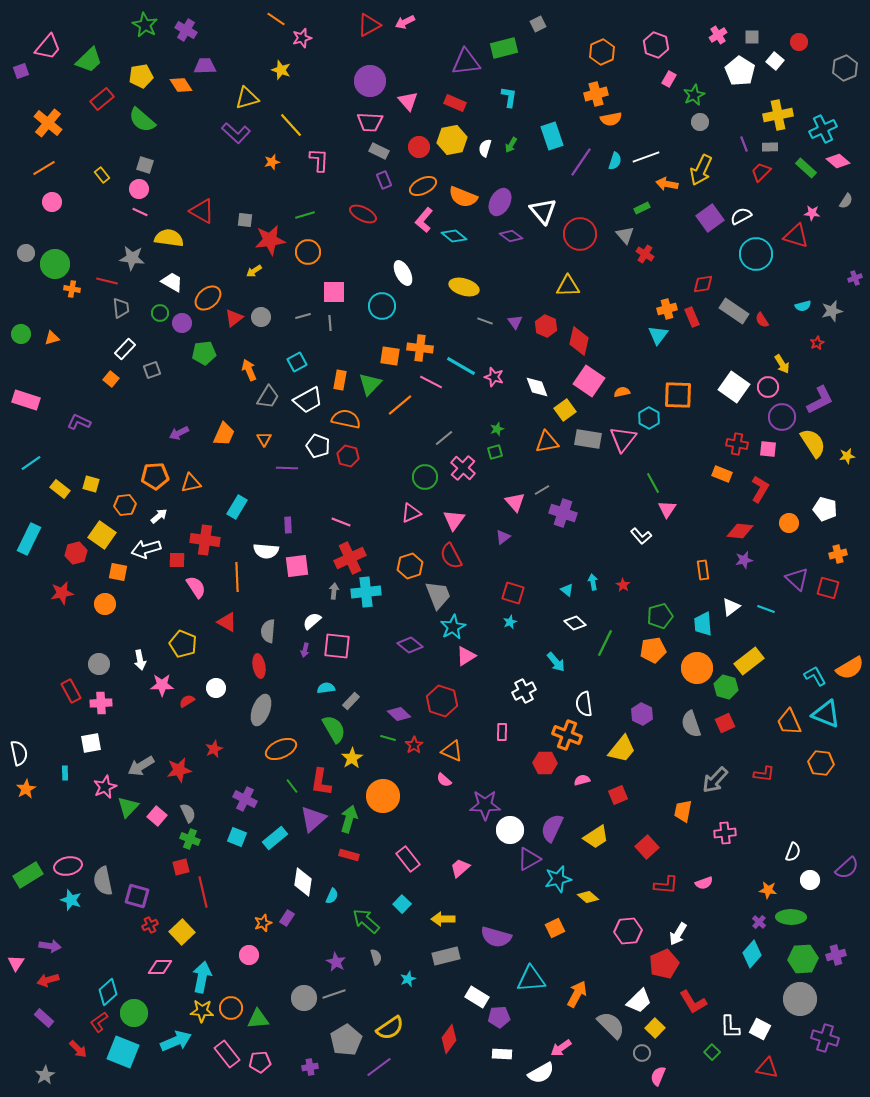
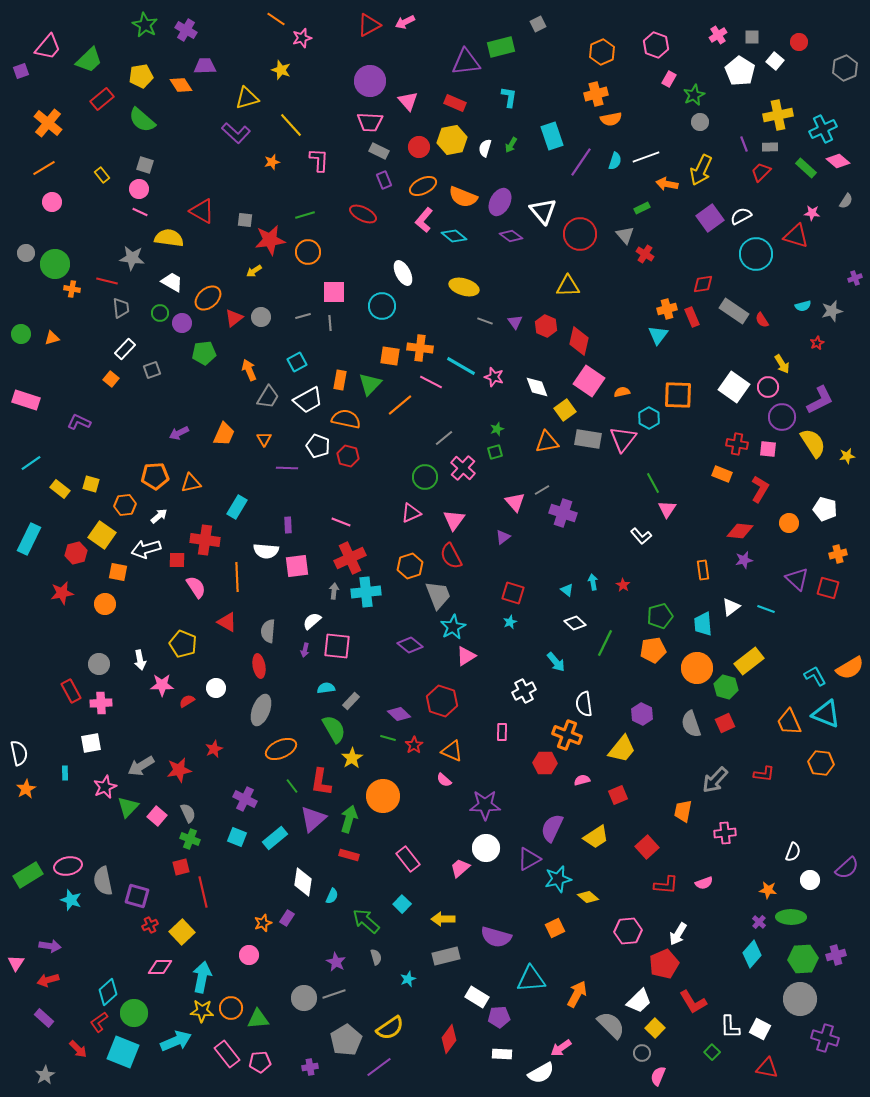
green rectangle at (504, 48): moved 3 px left, 1 px up
white circle at (510, 830): moved 24 px left, 18 px down
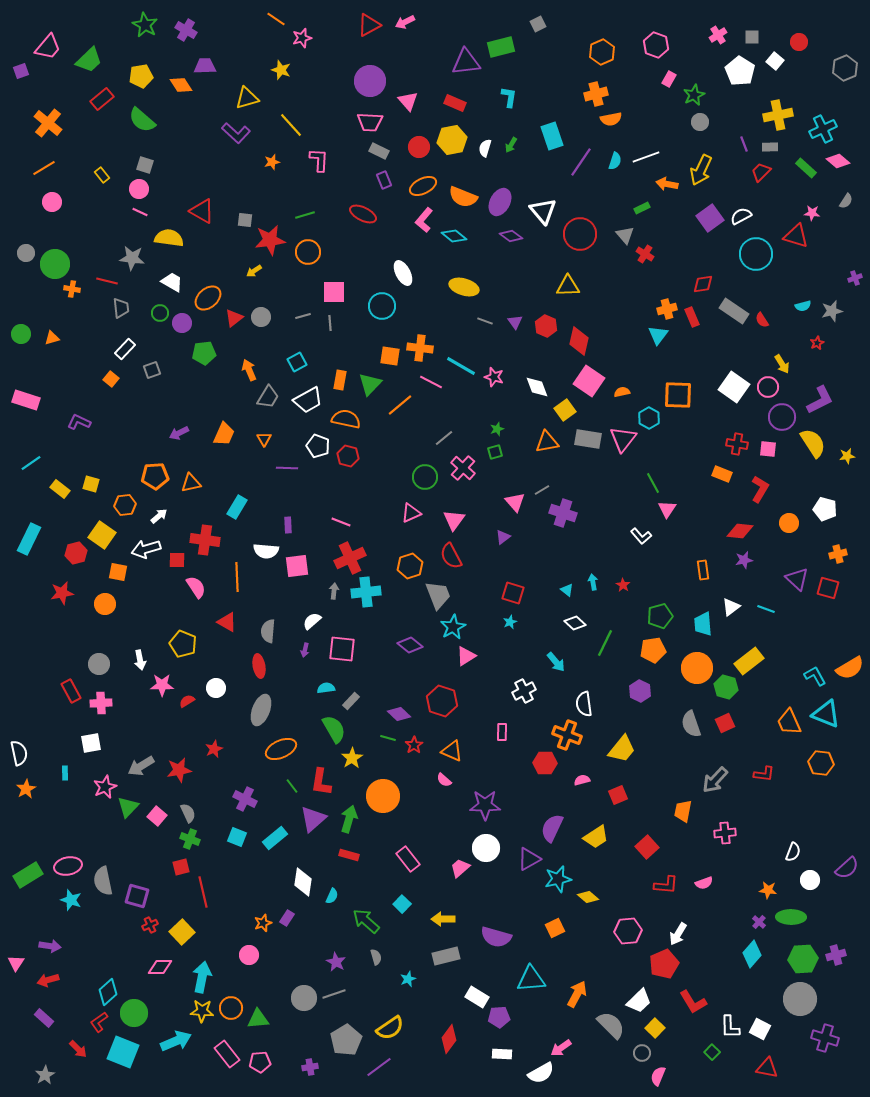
pink square at (337, 646): moved 5 px right, 3 px down
purple hexagon at (642, 714): moved 2 px left, 23 px up
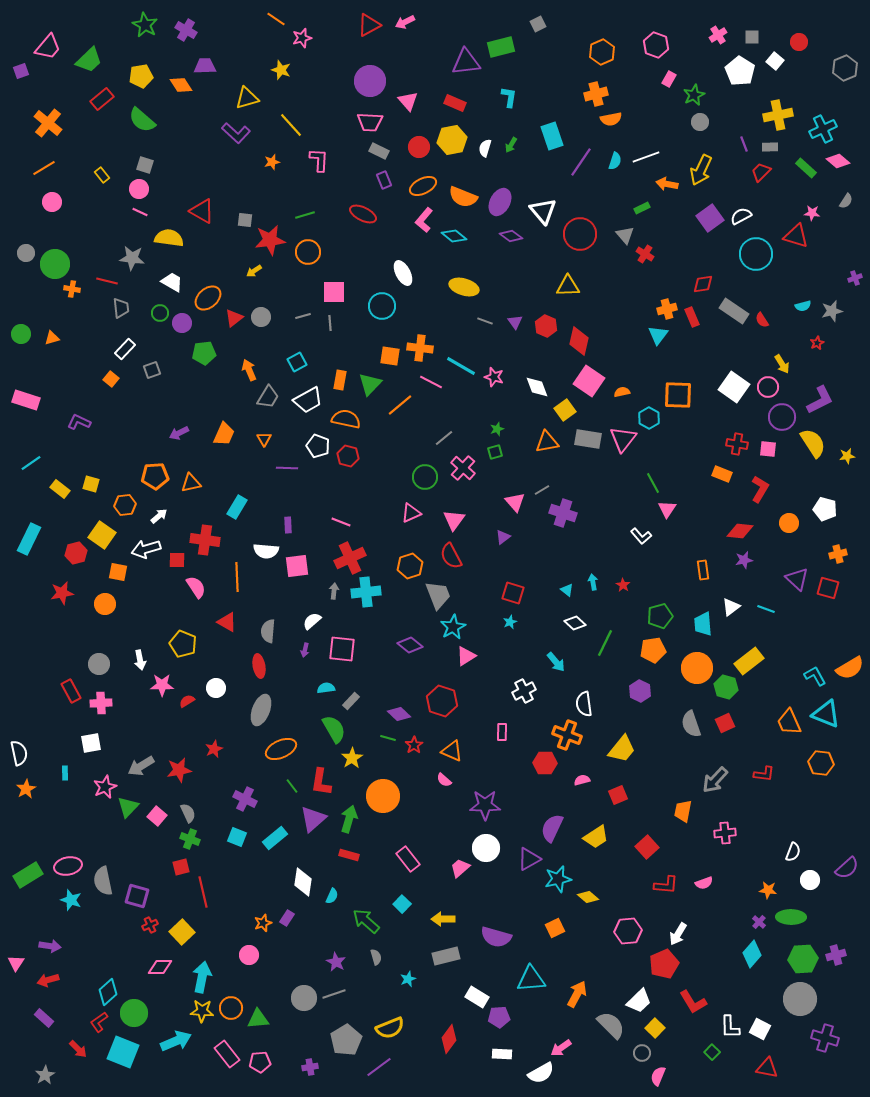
yellow semicircle at (390, 1028): rotated 12 degrees clockwise
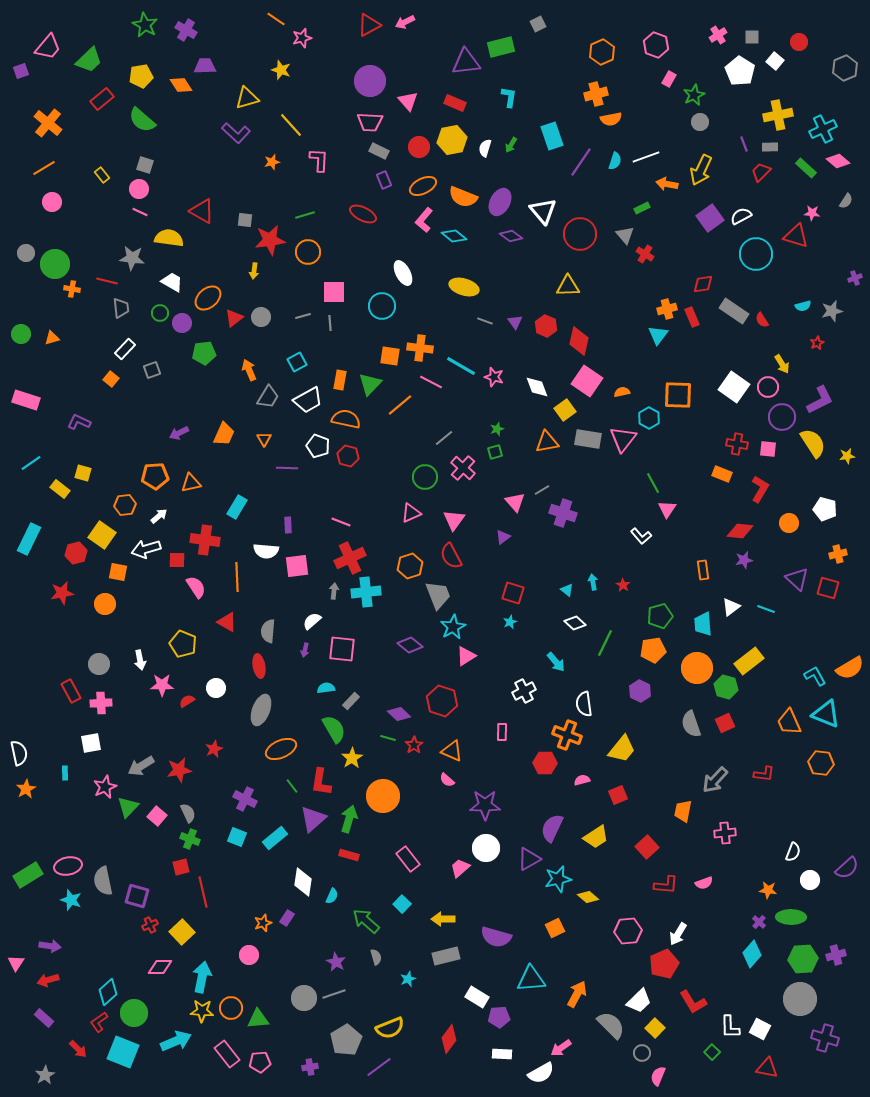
yellow arrow at (254, 271): rotated 49 degrees counterclockwise
pink square at (589, 381): moved 2 px left
yellow square at (91, 484): moved 8 px left, 11 px up
pink semicircle at (444, 780): moved 3 px right
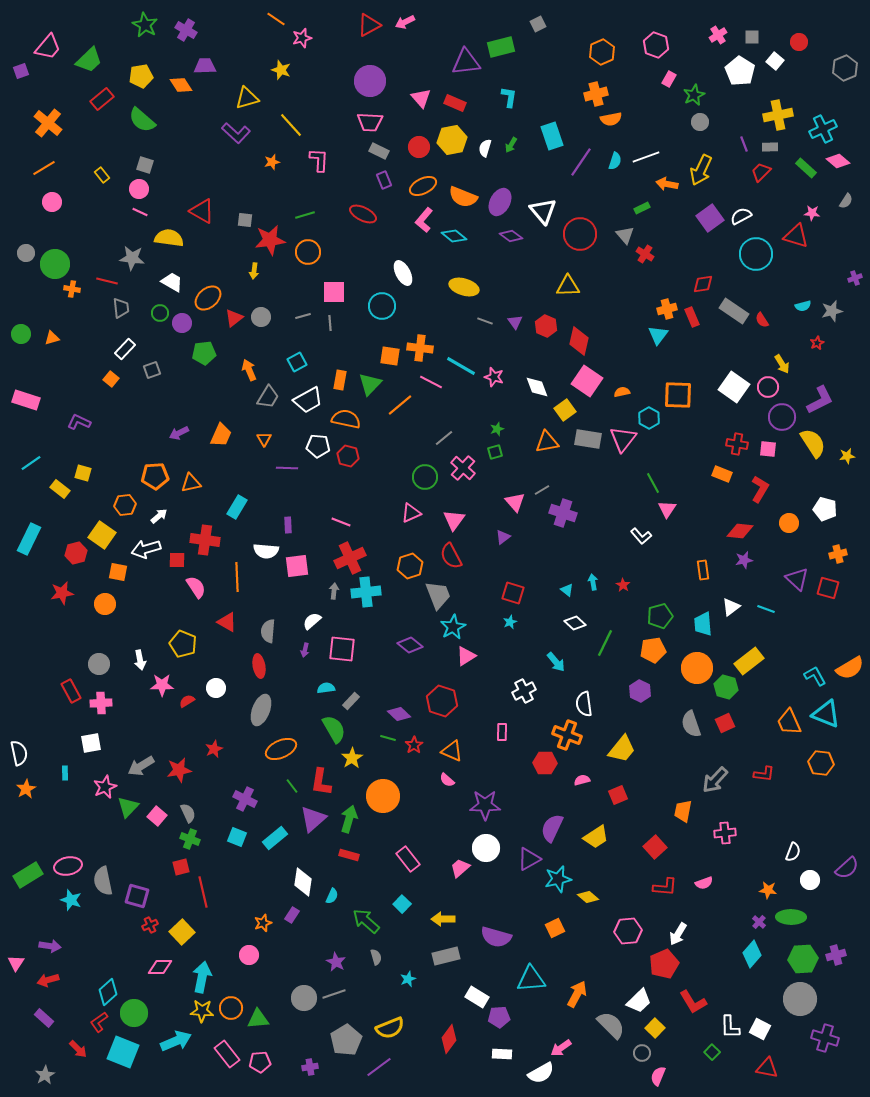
pink triangle at (408, 101): moved 13 px right, 3 px up
orange trapezoid at (224, 434): moved 3 px left, 1 px down
white pentagon at (318, 446): rotated 15 degrees counterclockwise
red square at (647, 847): moved 8 px right
red L-shape at (666, 885): moved 1 px left, 2 px down
purple rectangle at (287, 918): moved 5 px right, 3 px up
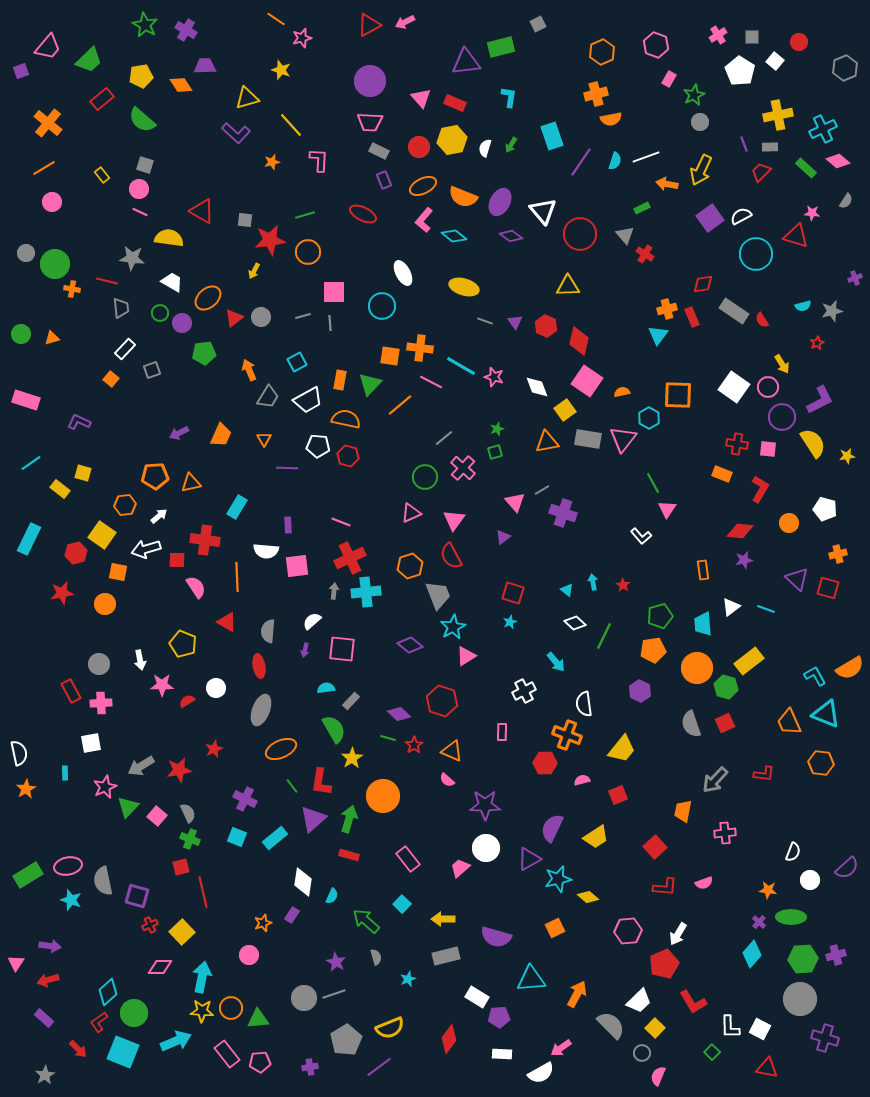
yellow arrow at (254, 271): rotated 21 degrees clockwise
green line at (605, 643): moved 1 px left, 7 px up
